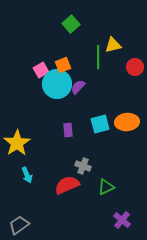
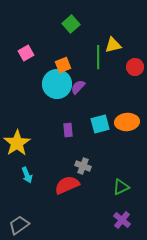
pink square: moved 15 px left, 17 px up
green triangle: moved 15 px right
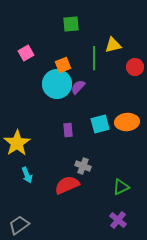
green square: rotated 36 degrees clockwise
green line: moved 4 px left, 1 px down
purple cross: moved 4 px left
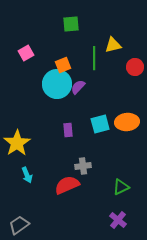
gray cross: rotated 28 degrees counterclockwise
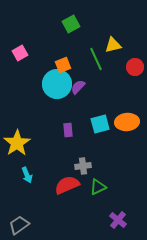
green square: rotated 24 degrees counterclockwise
pink square: moved 6 px left
green line: moved 2 px right, 1 px down; rotated 25 degrees counterclockwise
green triangle: moved 23 px left
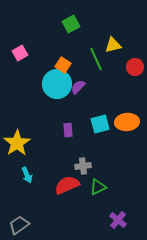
orange square: rotated 35 degrees counterclockwise
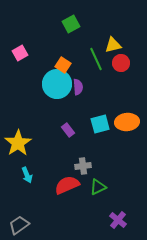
red circle: moved 14 px left, 4 px up
purple semicircle: rotated 133 degrees clockwise
purple rectangle: rotated 32 degrees counterclockwise
yellow star: moved 1 px right
